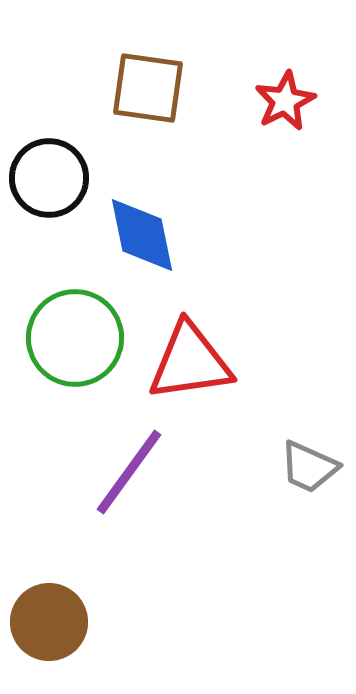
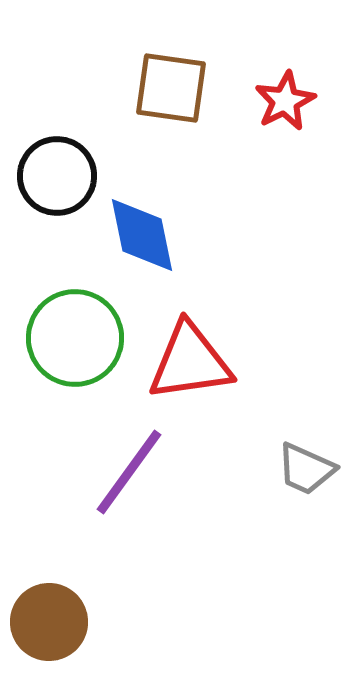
brown square: moved 23 px right
black circle: moved 8 px right, 2 px up
gray trapezoid: moved 3 px left, 2 px down
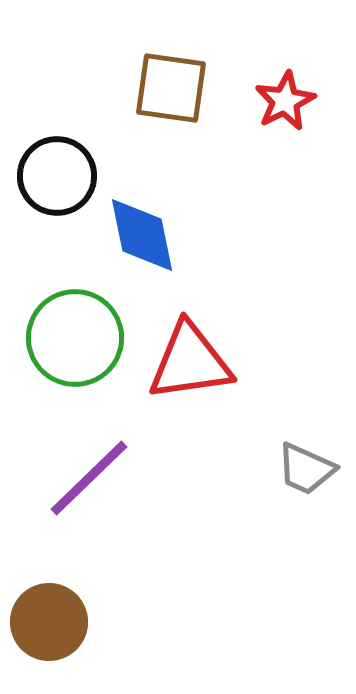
purple line: moved 40 px left, 6 px down; rotated 10 degrees clockwise
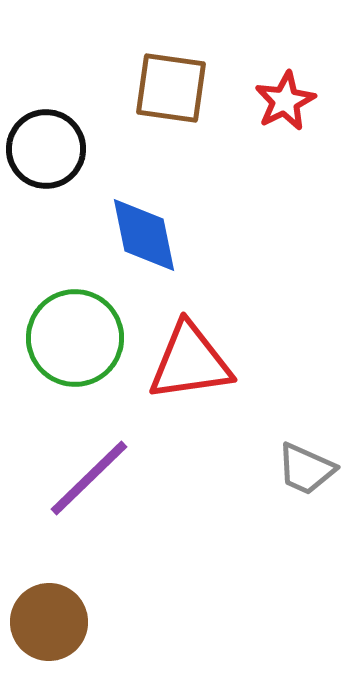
black circle: moved 11 px left, 27 px up
blue diamond: moved 2 px right
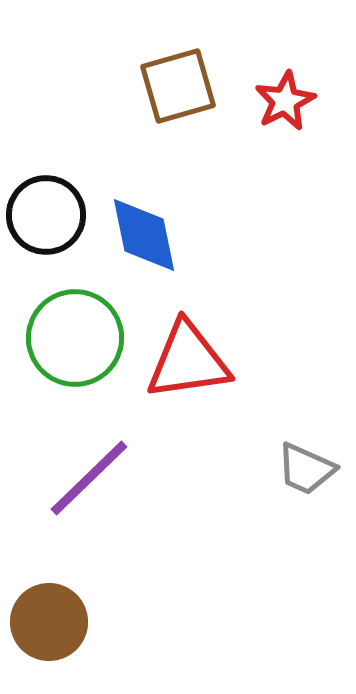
brown square: moved 7 px right, 2 px up; rotated 24 degrees counterclockwise
black circle: moved 66 px down
red triangle: moved 2 px left, 1 px up
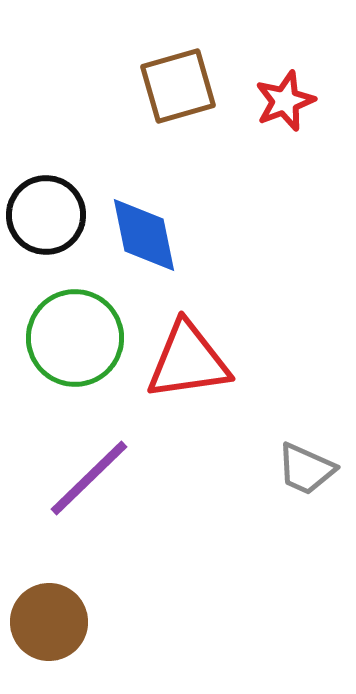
red star: rotated 6 degrees clockwise
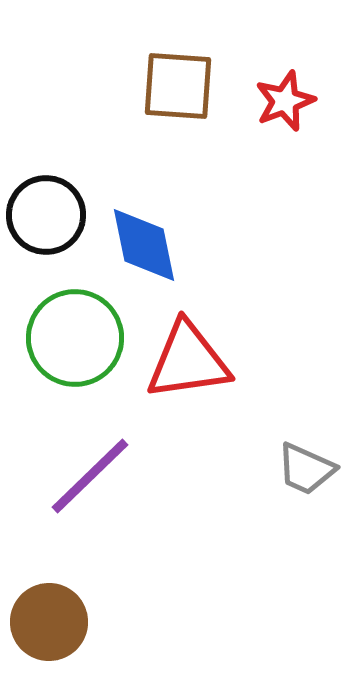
brown square: rotated 20 degrees clockwise
blue diamond: moved 10 px down
purple line: moved 1 px right, 2 px up
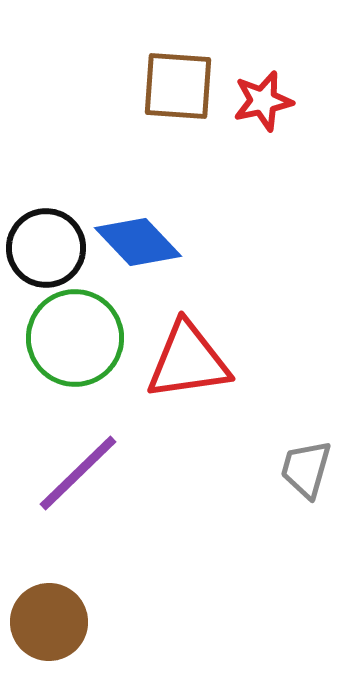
red star: moved 22 px left; rotated 8 degrees clockwise
black circle: moved 33 px down
blue diamond: moved 6 px left, 3 px up; rotated 32 degrees counterclockwise
gray trapezoid: rotated 82 degrees clockwise
purple line: moved 12 px left, 3 px up
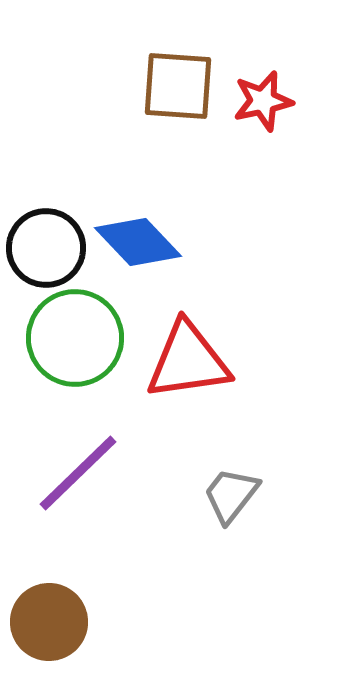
gray trapezoid: moved 75 px left, 26 px down; rotated 22 degrees clockwise
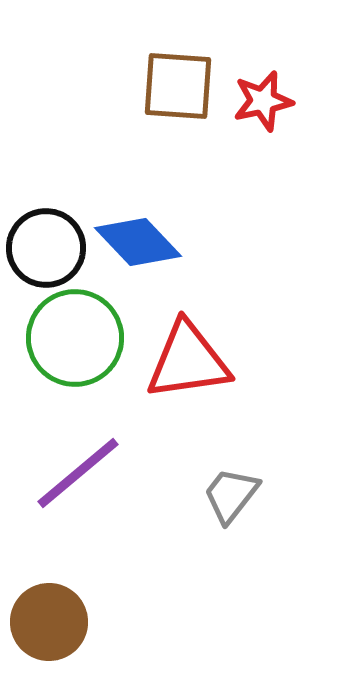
purple line: rotated 4 degrees clockwise
